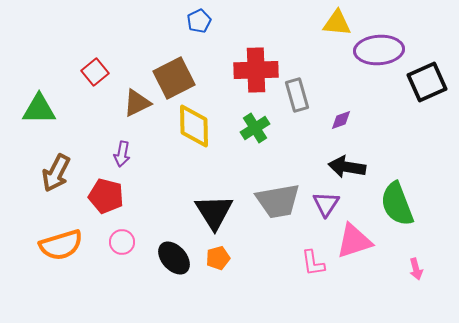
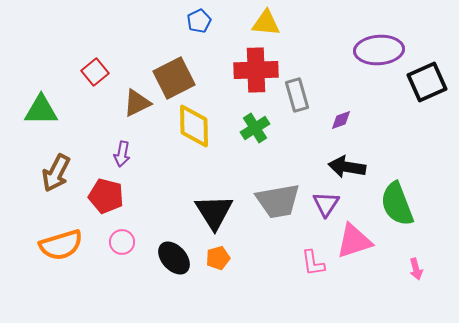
yellow triangle: moved 71 px left
green triangle: moved 2 px right, 1 px down
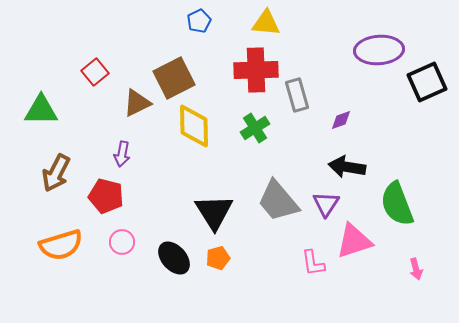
gray trapezoid: rotated 60 degrees clockwise
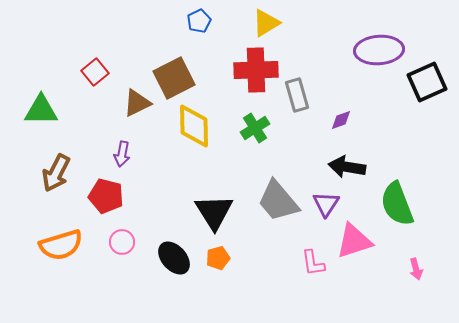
yellow triangle: rotated 36 degrees counterclockwise
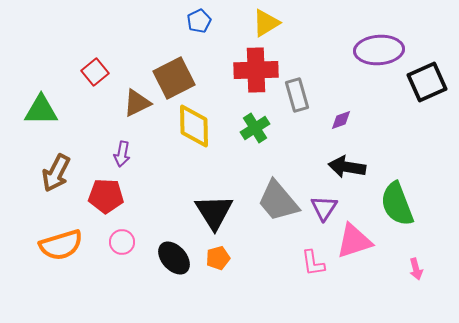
red pentagon: rotated 12 degrees counterclockwise
purple triangle: moved 2 px left, 4 px down
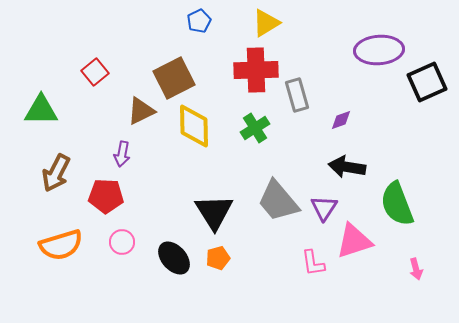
brown triangle: moved 4 px right, 8 px down
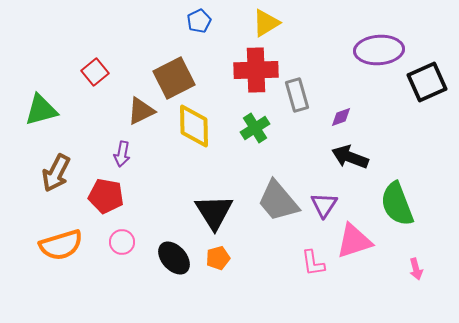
green triangle: rotated 15 degrees counterclockwise
purple diamond: moved 3 px up
black arrow: moved 3 px right, 10 px up; rotated 12 degrees clockwise
red pentagon: rotated 8 degrees clockwise
purple triangle: moved 3 px up
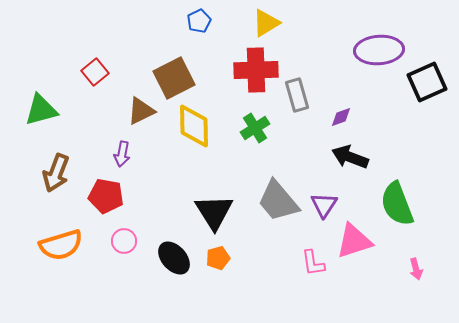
brown arrow: rotated 6 degrees counterclockwise
pink circle: moved 2 px right, 1 px up
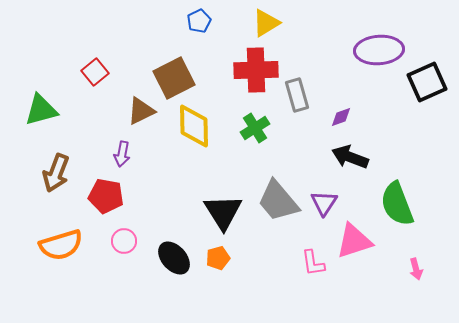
purple triangle: moved 2 px up
black triangle: moved 9 px right
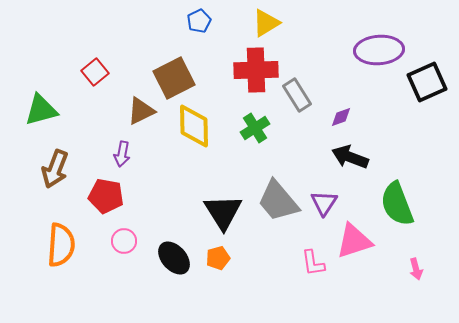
gray rectangle: rotated 16 degrees counterclockwise
brown arrow: moved 1 px left, 4 px up
orange semicircle: rotated 69 degrees counterclockwise
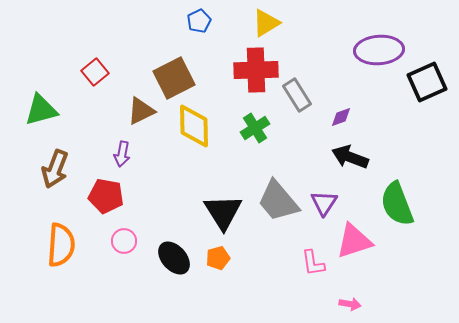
pink arrow: moved 66 px left, 35 px down; rotated 65 degrees counterclockwise
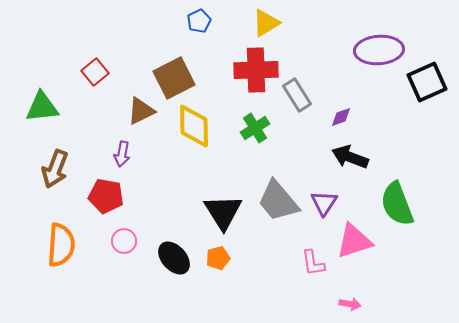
green triangle: moved 1 px right, 3 px up; rotated 9 degrees clockwise
